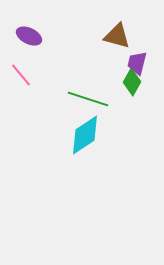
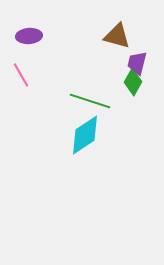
purple ellipse: rotated 30 degrees counterclockwise
pink line: rotated 10 degrees clockwise
green diamond: moved 1 px right
green line: moved 2 px right, 2 px down
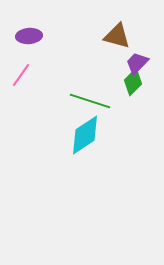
purple trapezoid: rotated 30 degrees clockwise
pink line: rotated 65 degrees clockwise
green diamond: rotated 16 degrees clockwise
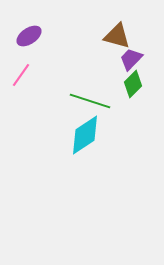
purple ellipse: rotated 30 degrees counterclockwise
purple trapezoid: moved 6 px left, 4 px up
green diamond: moved 2 px down
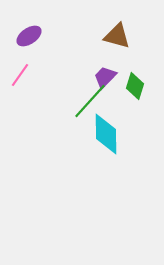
purple trapezoid: moved 26 px left, 18 px down
pink line: moved 1 px left
green diamond: moved 2 px right, 2 px down; rotated 28 degrees counterclockwise
green line: rotated 66 degrees counterclockwise
cyan diamond: moved 21 px right, 1 px up; rotated 57 degrees counterclockwise
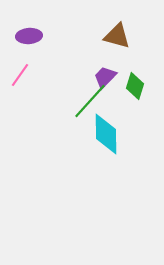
purple ellipse: rotated 30 degrees clockwise
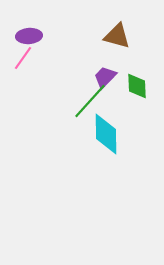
pink line: moved 3 px right, 17 px up
green diamond: moved 2 px right; rotated 20 degrees counterclockwise
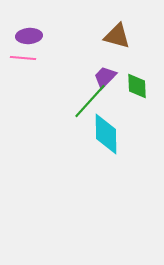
pink line: rotated 60 degrees clockwise
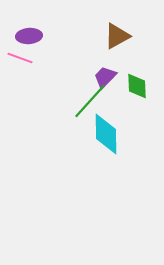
brown triangle: rotated 44 degrees counterclockwise
pink line: moved 3 px left; rotated 15 degrees clockwise
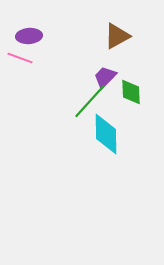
green diamond: moved 6 px left, 6 px down
